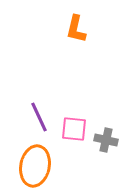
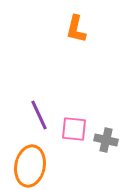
purple line: moved 2 px up
orange ellipse: moved 5 px left
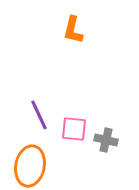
orange L-shape: moved 3 px left, 1 px down
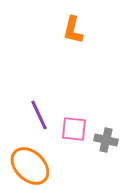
orange ellipse: rotated 57 degrees counterclockwise
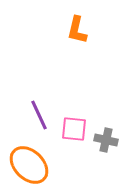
orange L-shape: moved 4 px right
orange ellipse: moved 1 px left, 1 px up
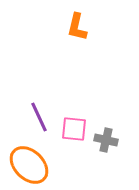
orange L-shape: moved 3 px up
purple line: moved 2 px down
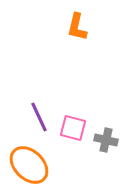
pink square: moved 1 px left, 1 px up; rotated 8 degrees clockwise
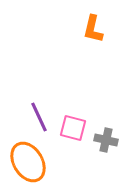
orange L-shape: moved 16 px right, 2 px down
orange ellipse: moved 1 px left, 3 px up; rotated 15 degrees clockwise
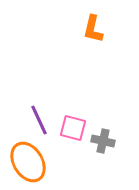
purple line: moved 3 px down
gray cross: moved 3 px left, 1 px down
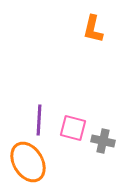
purple line: rotated 28 degrees clockwise
